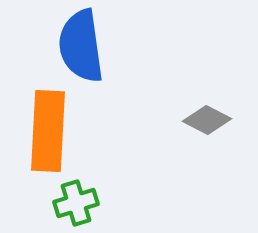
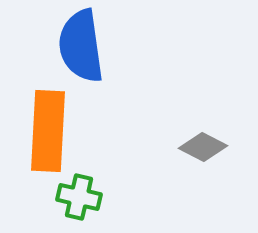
gray diamond: moved 4 px left, 27 px down
green cross: moved 3 px right, 6 px up; rotated 30 degrees clockwise
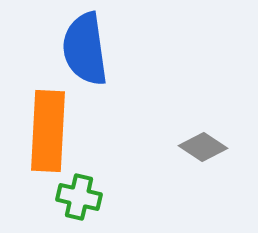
blue semicircle: moved 4 px right, 3 px down
gray diamond: rotated 6 degrees clockwise
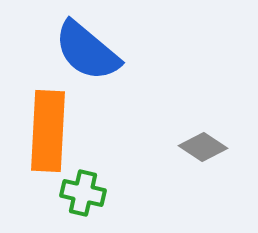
blue semicircle: moved 2 px right, 2 px down; rotated 42 degrees counterclockwise
green cross: moved 4 px right, 4 px up
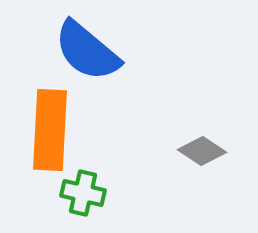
orange rectangle: moved 2 px right, 1 px up
gray diamond: moved 1 px left, 4 px down
